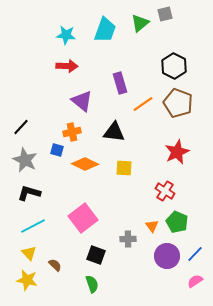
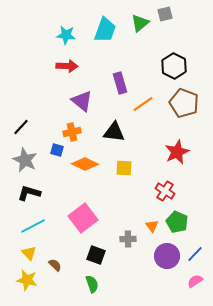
brown pentagon: moved 6 px right
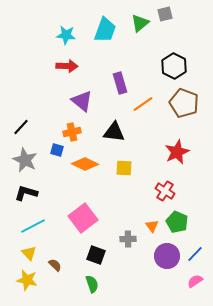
black L-shape: moved 3 px left
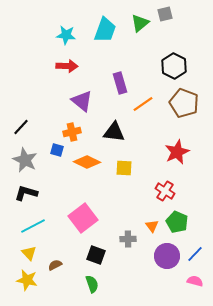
orange diamond: moved 2 px right, 2 px up
brown semicircle: rotated 72 degrees counterclockwise
pink semicircle: rotated 49 degrees clockwise
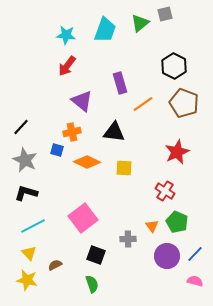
red arrow: rotated 125 degrees clockwise
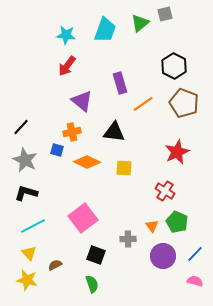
purple circle: moved 4 px left
